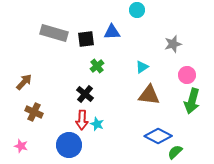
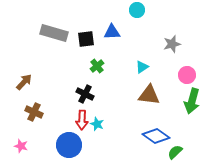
gray star: moved 1 px left
black cross: rotated 12 degrees counterclockwise
blue diamond: moved 2 px left; rotated 8 degrees clockwise
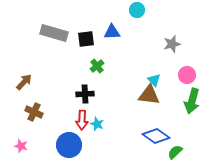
cyan triangle: moved 12 px right, 13 px down; rotated 40 degrees counterclockwise
black cross: rotated 30 degrees counterclockwise
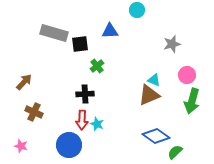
blue triangle: moved 2 px left, 1 px up
black square: moved 6 px left, 5 px down
cyan triangle: rotated 24 degrees counterclockwise
brown triangle: rotated 30 degrees counterclockwise
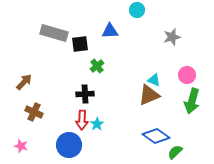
gray star: moved 7 px up
cyan star: rotated 16 degrees clockwise
